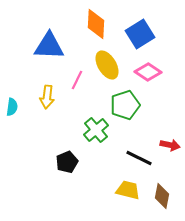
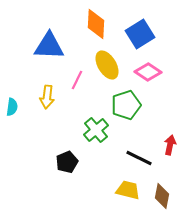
green pentagon: moved 1 px right
red arrow: rotated 90 degrees counterclockwise
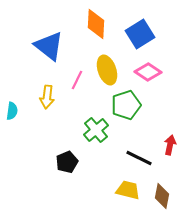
blue triangle: rotated 36 degrees clockwise
yellow ellipse: moved 5 px down; rotated 12 degrees clockwise
cyan semicircle: moved 4 px down
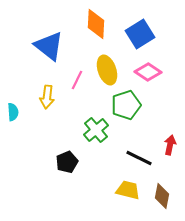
cyan semicircle: moved 1 px right, 1 px down; rotated 12 degrees counterclockwise
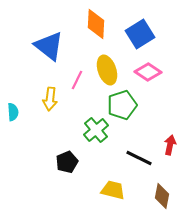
yellow arrow: moved 3 px right, 2 px down
green pentagon: moved 4 px left
yellow trapezoid: moved 15 px left
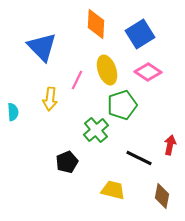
blue triangle: moved 7 px left, 1 px down; rotated 8 degrees clockwise
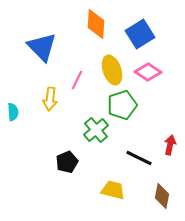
yellow ellipse: moved 5 px right
